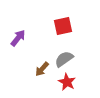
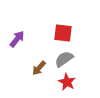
red square: moved 7 px down; rotated 18 degrees clockwise
purple arrow: moved 1 px left, 1 px down
brown arrow: moved 3 px left, 1 px up
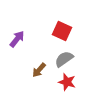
red square: moved 1 px left, 2 px up; rotated 18 degrees clockwise
brown arrow: moved 2 px down
red star: rotated 12 degrees counterclockwise
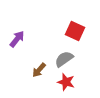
red square: moved 13 px right
red star: moved 1 px left
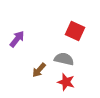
gray semicircle: rotated 48 degrees clockwise
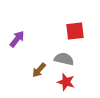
red square: rotated 30 degrees counterclockwise
